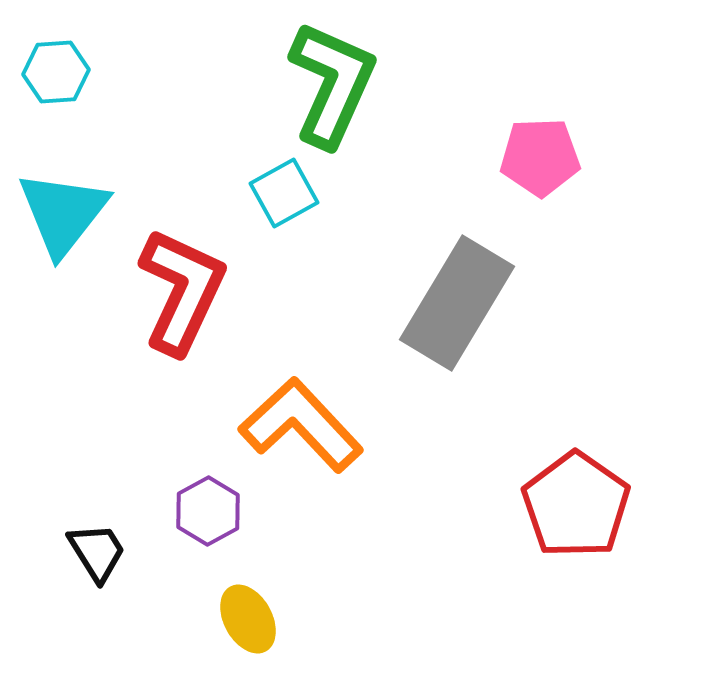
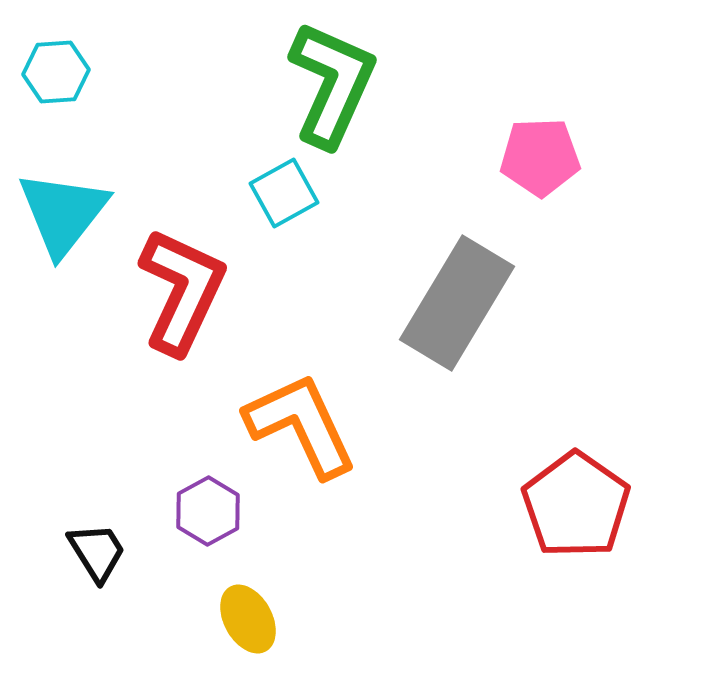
orange L-shape: rotated 18 degrees clockwise
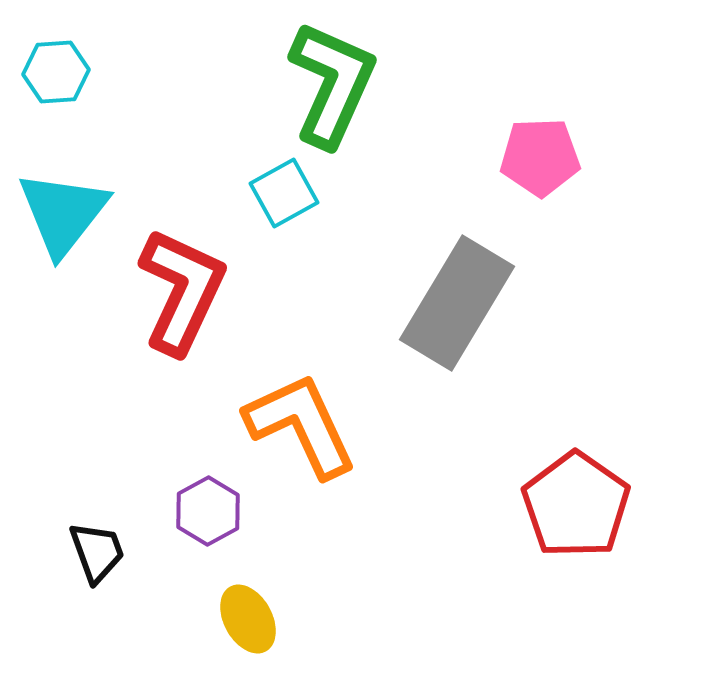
black trapezoid: rotated 12 degrees clockwise
